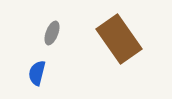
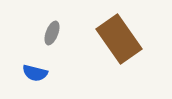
blue semicircle: moved 2 px left; rotated 90 degrees counterclockwise
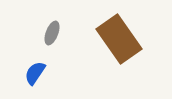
blue semicircle: rotated 110 degrees clockwise
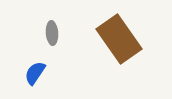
gray ellipse: rotated 25 degrees counterclockwise
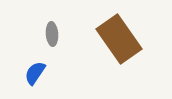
gray ellipse: moved 1 px down
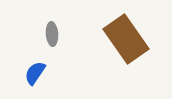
brown rectangle: moved 7 px right
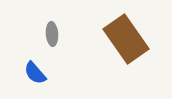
blue semicircle: rotated 75 degrees counterclockwise
